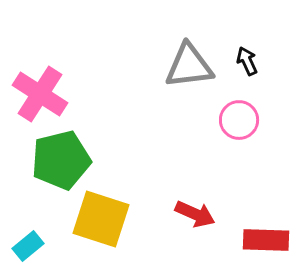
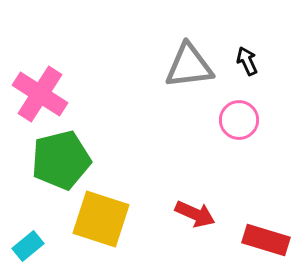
red rectangle: rotated 15 degrees clockwise
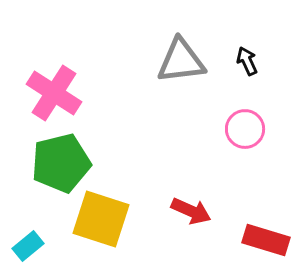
gray triangle: moved 8 px left, 5 px up
pink cross: moved 14 px right, 1 px up
pink circle: moved 6 px right, 9 px down
green pentagon: moved 3 px down
red arrow: moved 4 px left, 3 px up
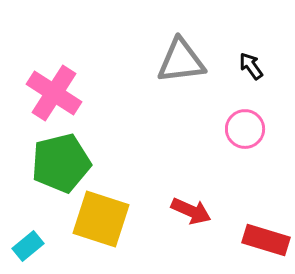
black arrow: moved 4 px right, 5 px down; rotated 12 degrees counterclockwise
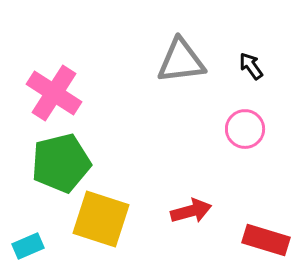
red arrow: rotated 39 degrees counterclockwise
cyan rectangle: rotated 16 degrees clockwise
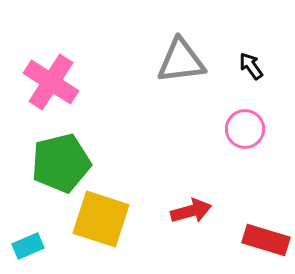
pink cross: moved 3 px left, 11 px up
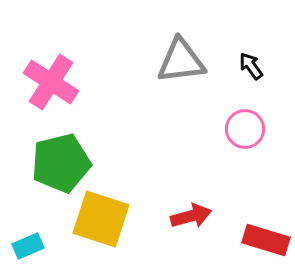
red arrow: moved 5 px down
